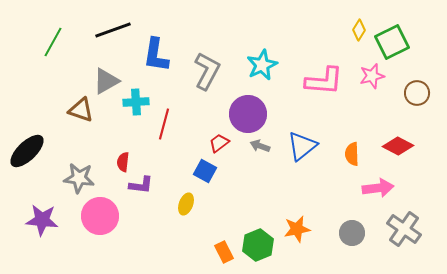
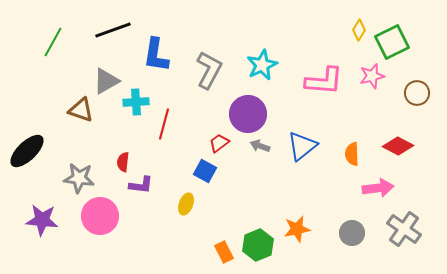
gray L-shape: moved 2 px right, 1 px up
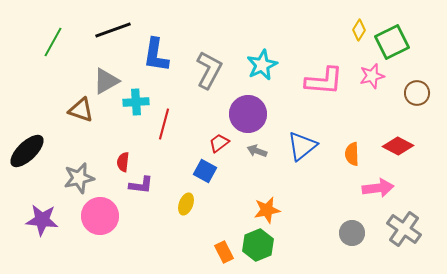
gray arrow: moved 3 px left, 5 px down
gray star: rotated 20 degrees counterclockwise
orange star: moved 30 px left, 19 px up
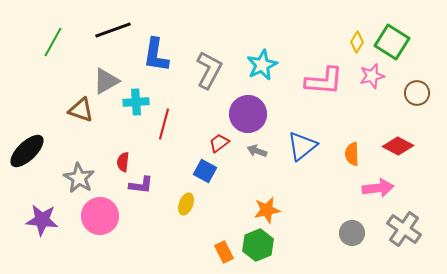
yellow diamond: moved 2 px left, 12 px down
green square: rotated 32 degrees counterclockwise
gray star: rotated 28 degrees counterclockwise
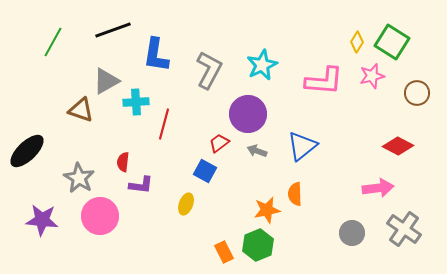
orange semicircle: moved 57 px left, 40 px down
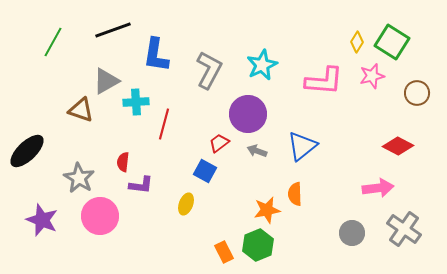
purple star: rotated 16 degrees clockwise
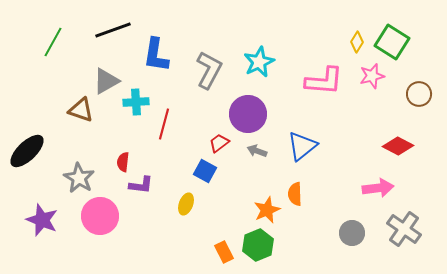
cyan star: moved 3 px left, 3 px up
brown circle: moved 2 px right, 1 px down
orange star: rotated 12 degrees counterclockwise
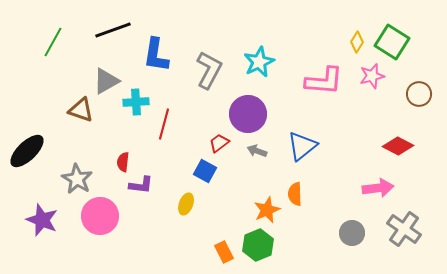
gray star: moved 2 px left, 1 px down
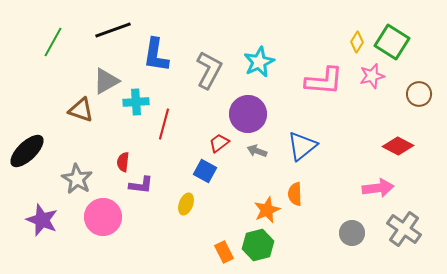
pink circle: moved 3 px right, 1 px down
green hexagon: rotated 8 degrees clockwise
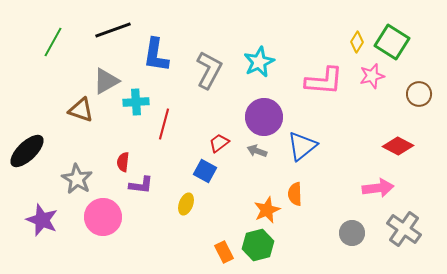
purple circle: moved 16 px right, 3 px down
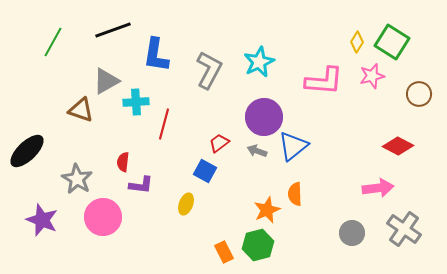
blue triangle: moved 9 px left
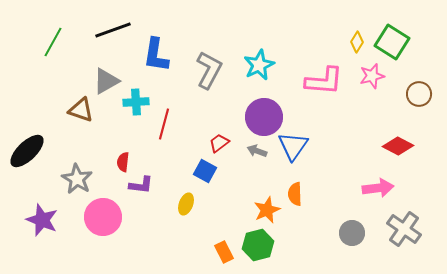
cyan star: moved 3 px down
blue triangle: rotated 16 degrees counterclockwise
